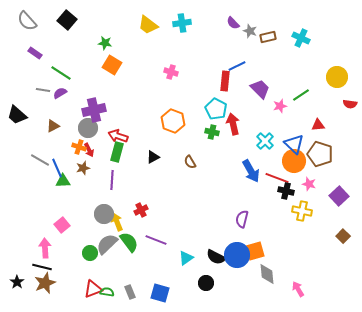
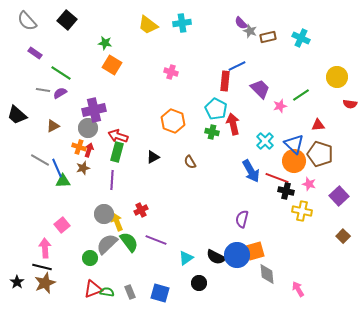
purple semicircle at (233, 23): moved 8 px right
red arrow at (89, 150): rotated 136 degrees counterclockwise
green circle at (90, 253): moved 5 px down
black circle at (206, 283): moved 7 px left
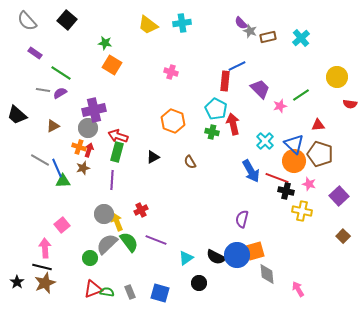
cyan cross at (301, 38): rotated 24 degrees clockwise
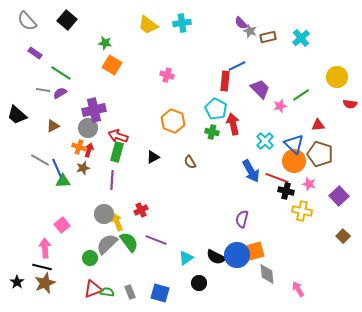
pink cross at (171, 72): moved 4 px left, 3 px down
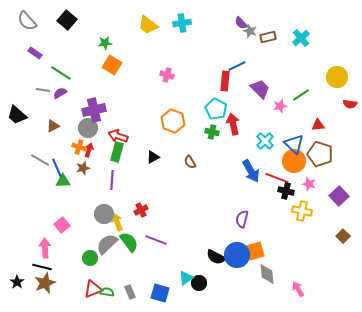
green star at (105, 43): rotated 16 degrees counterclockwise
cyan triangle at (186, 258): moved 20 px down
